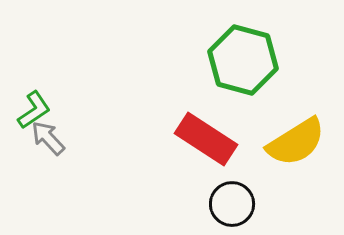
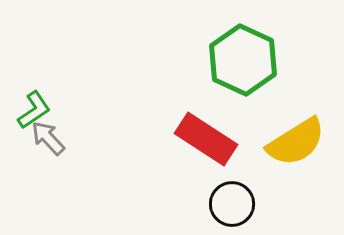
green hexagon: rotated 10 degrees clockwise
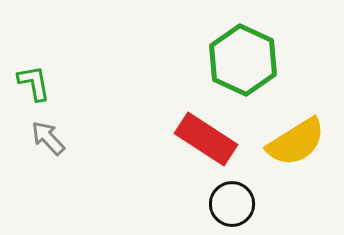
green L-shape: moved 27 px up; rotated 66 degrees counterclockwise
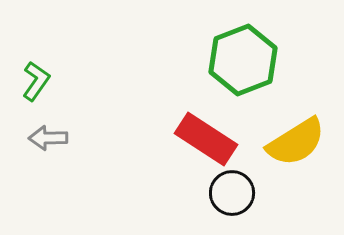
green hexagon: rotated 14 degrees clockwise
green L-shape: moved 2 px right, 2 px up; rotated 45 degrees clockwise
gray arrow: rotated 48 degrees counterclockwise
black circle: moved 11 px up
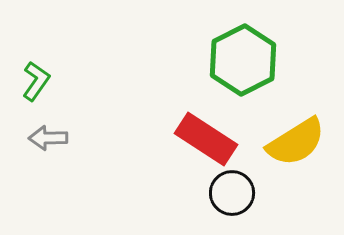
green hexagon: rotated 6 degrees counterclockwise
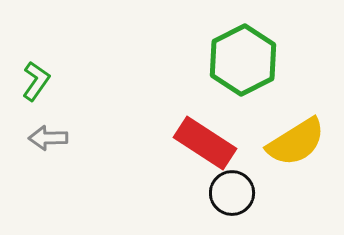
red rectangle: moved 1 px left, 4 px down
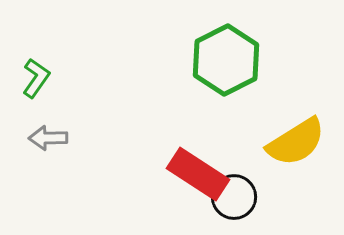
green hexagon: moved 17 px left
green L-shape: moved 3 px up
red rectangle: moved 7 px left, 31 px down
black circle: moved 2 px right, 4 px down
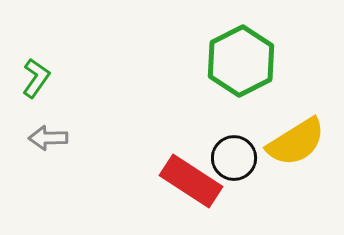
green hexagon: moved 15 px right, 1 px down
red rectangle: moved 7 px left, 7 px down
black circle: moved 39 px up
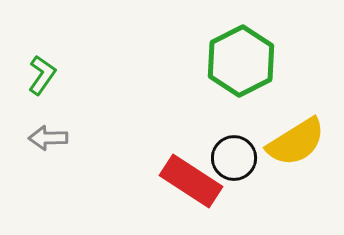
green L-shape: moved 6 px right, 3 px up
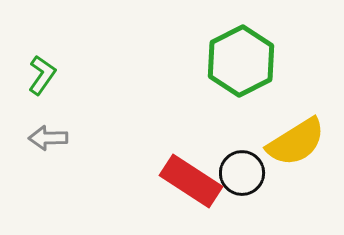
black circle: moved 8 px right, 15 px down
